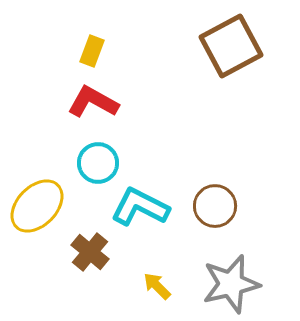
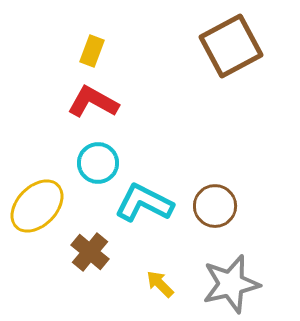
cyan L-shape: moved 4 px right, 4 px up
yellow arrow: moved 3 px right, 2 px up
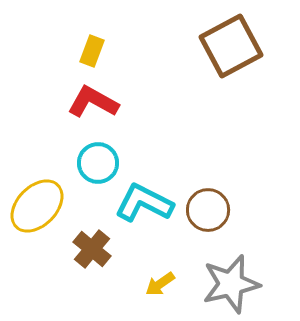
brown circle: moved 7 px left, 4 px down
brown cross: moved 2 px right, 3 px up
yellow arrow: rotated 80 degrees counterclockwise
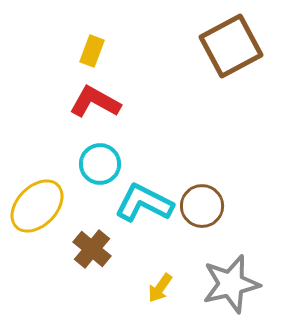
red L-shape: moved 2 px right
cyan circle: moved 2 px right, 1 px down
brown circle: moved 6 px left, 4 px up
yellow arrow: moved 4 px down; rotated 20 degrees counterclockwise
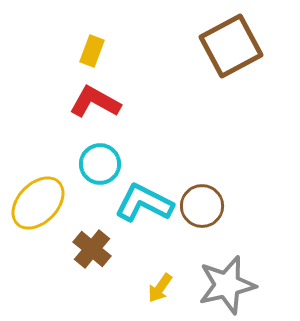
yellow ellipse: moved 1 px right, 3 px up
gray star: moved 4 px left, 1 px down
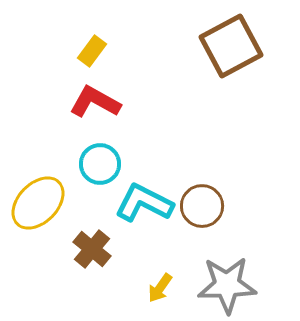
yellow rectangle: rotated 16 degrees clockwise
gray star: rotated 12 degrees clockwise
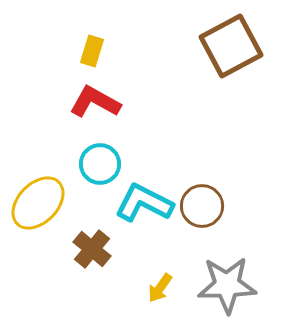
yellow rectangle: rotated 20 degrees counterclockwise
